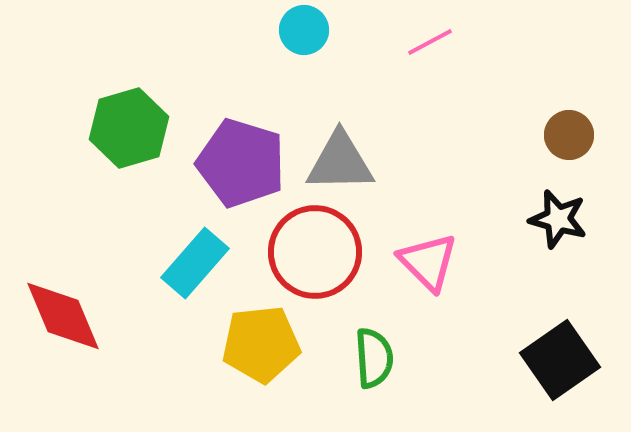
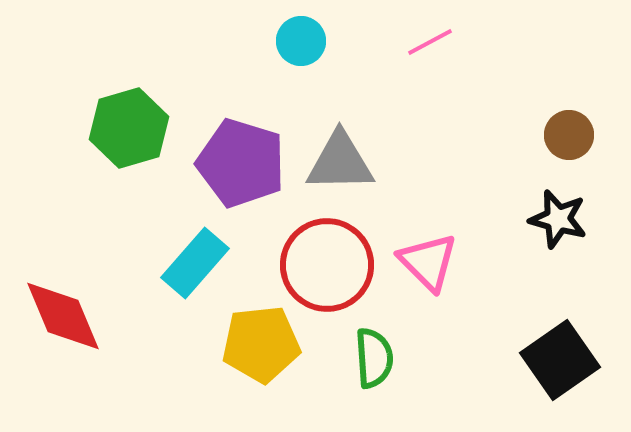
cyan circle: moved 3 px left, 11 px down
red circle: moved 12 px right, 13 px down
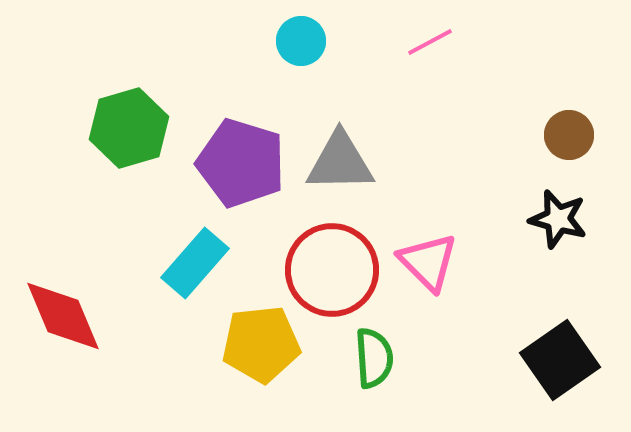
red circle: moved 5 px right, 5 px down
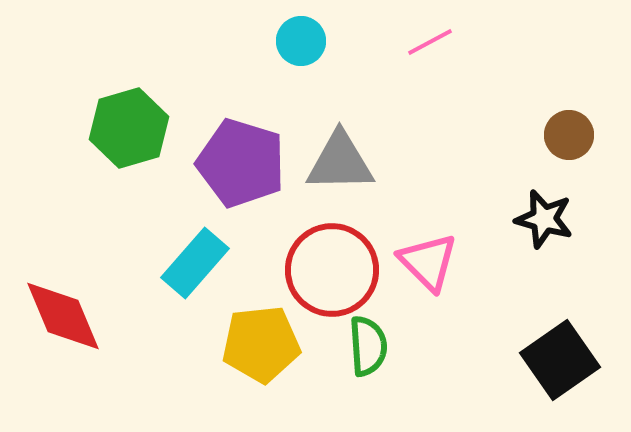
black star: moved 14 px left
green semicircle: moved 6 px left, 12 px up
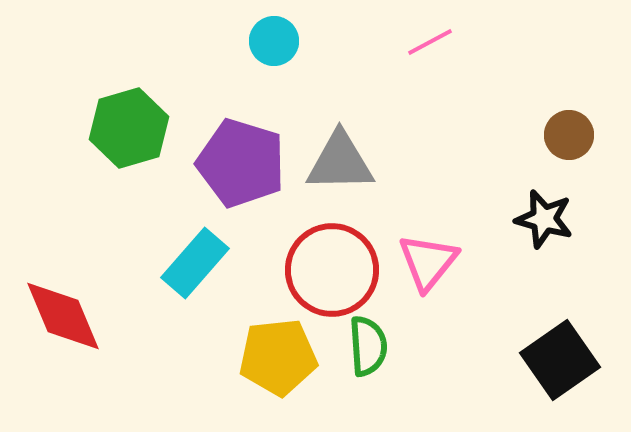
cyan circle: moved 27 px left
pink triangle: rotated 24 degrees clockwise
yellow pentagon: moved 17 px right, 13 px down
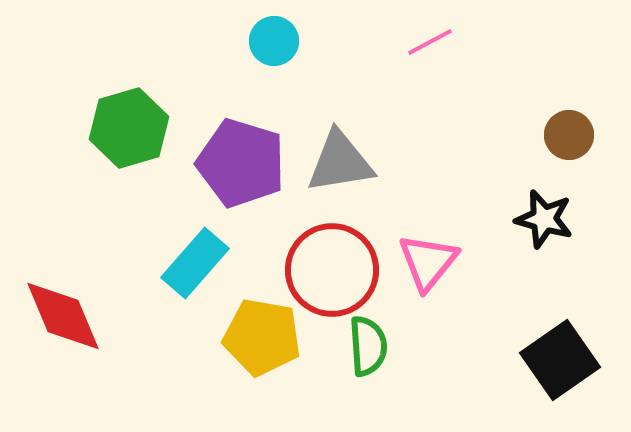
gray triangle: rotated 8 degrees counterclockwise
yellow pentagon: moved 16 px left, 20 px up; rotated 16 degrees clockwise
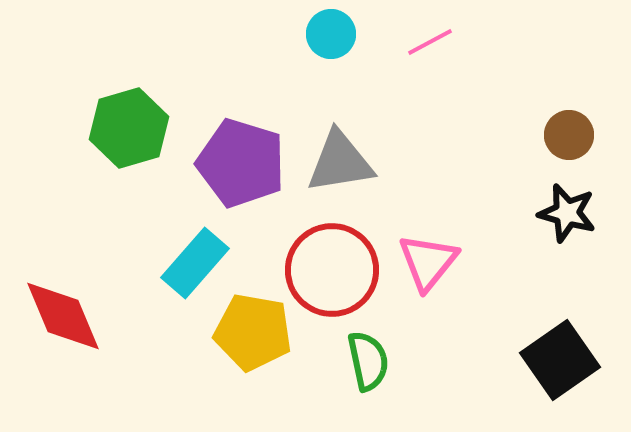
cyan circle: moved 57 px right, 7 px up
black star: moved 23 px right, 6 px up
yellow pentagon: moved 9 px left, 5 px up
green semicircle: moved 15 px down; rotated 8 degrees counterclockwise
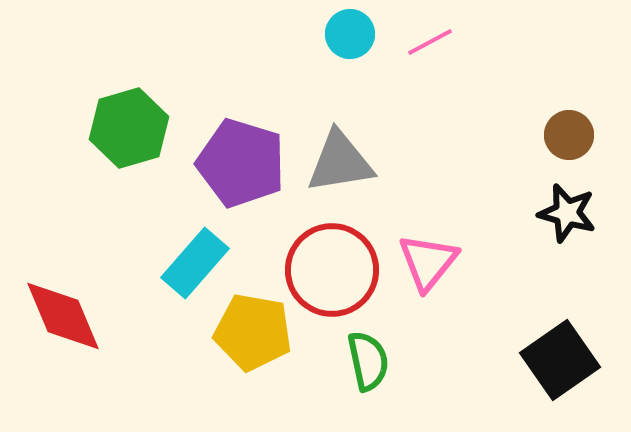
cyan circle: moved 19 px right
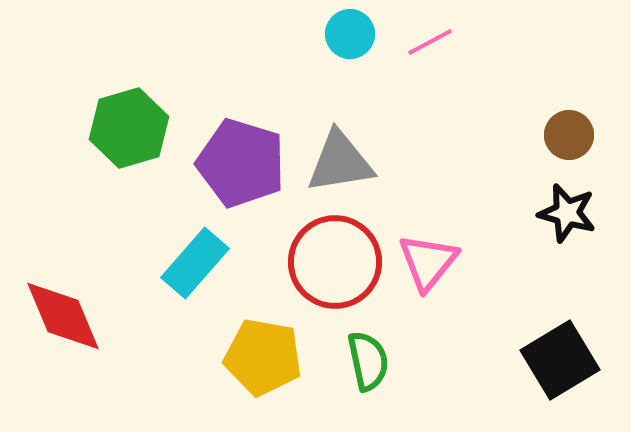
red circle: moved 3 px right, 8 px up
yellow pentagon: moved 10 px right, 25 px down
black square: rotated 4 degrees clockwise
